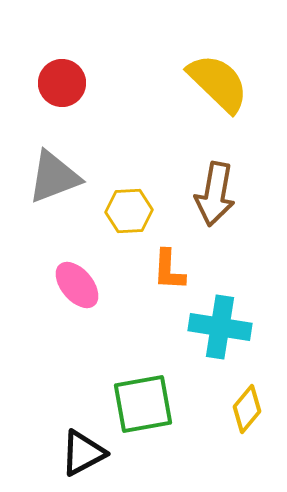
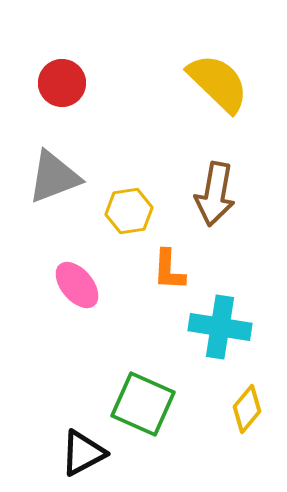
yellow hexagon: rotated 6 degrees counterclockwise
green square: rotated 34 degrees clockwise
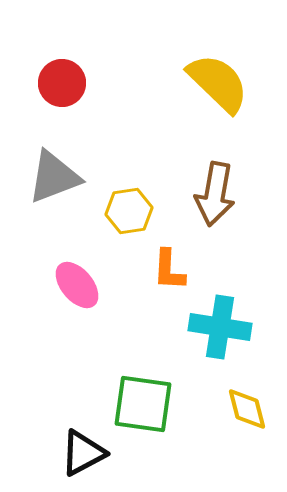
green square: rotated 16 degrees counterclockwise
yellow diamond: rotated 54 degrees counterclockwise
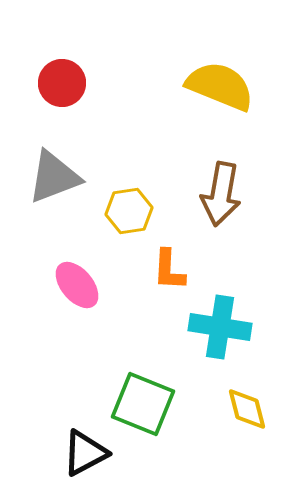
yellow semicircle: moved 2 px right, 3 px down; rotated 22 degrees counterclockwise
brown arrow: moved 6 px right
green square: rotated 14 degrees clockwise
black triangle: moved 2 px right
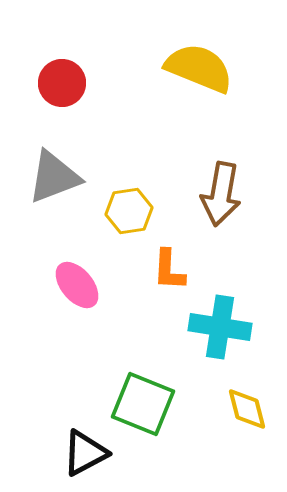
yellow semicircle: moved 21 px left, 18 px up
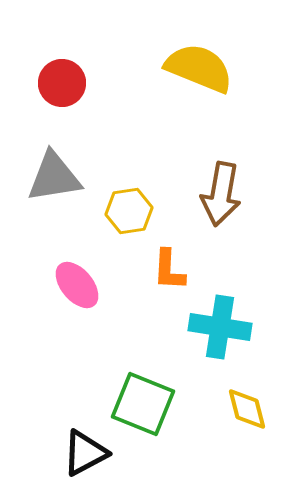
gray triangle: rotated 12 degrees clockwise
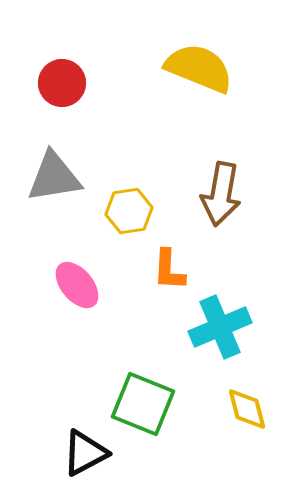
cyan cross: rotated 32 degrees counterclockwise
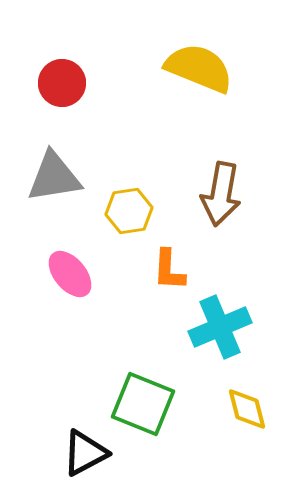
pink ellipse: moved 7 px left, 11 px up
